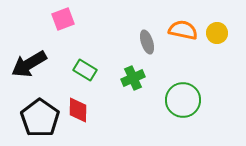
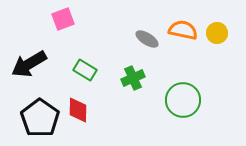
gray ellipse: moved 3 px up; rotated 40 degrees counterclockwise
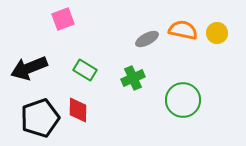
gray ellipse: rotated 60 degrees counterclockwise
black arrow: moved 4 px down; rotated 9 degrees clockwise
black pentagon: rotated 18 degrees clockwise
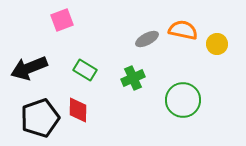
pink square: moved 1 px left, 1 px down
yellow circle: moved 11 px down
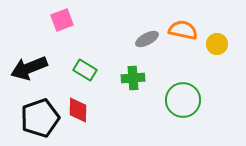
green cross: rotated 20 degrees clockwise
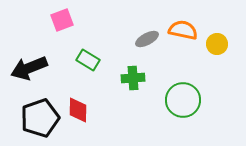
green rectangle: moved 3 px right, 10 px up
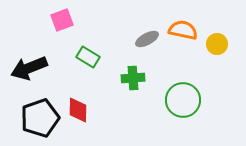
green rectangle: moved 3 px up
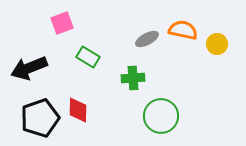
pink square: moved 3 px down
green circle: moved 22 px left, 16 px down
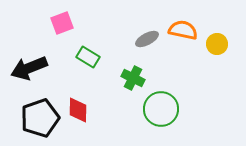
green cross: rotated 30 degrees clockwise
green circle: moved 7 px up
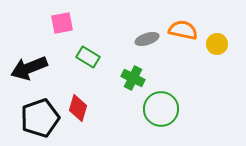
pink square: rotated 10 degrees clockwise
gray ellipse: rotated 10 degrees clockwise
red diamond: moved 2 px up; rotated 16 degrees clockwise
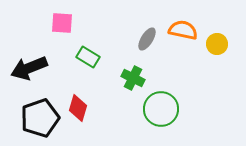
pink square: rotated 15 degrees clockwise
gray ellipse: rotated 40 degrees counterclockwise
